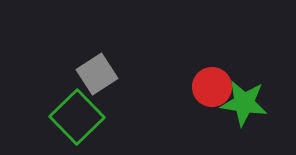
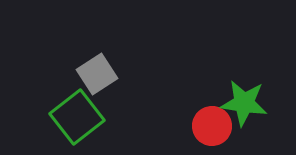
red circle: moved 39 px down
green square: rotated 6 degrees clockwise
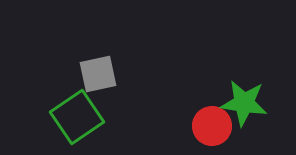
gray square: moved 1 px right; rotated 21 degrees clockwise
green square: rotated 4 degrees clockwise
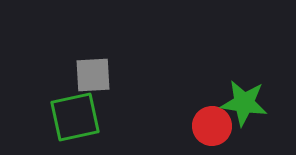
gray square: moved 5 px left, 1 px down; rotated 9 degrees clockwise
green square: moved 2 px left; rotated 22 degrees clockwise
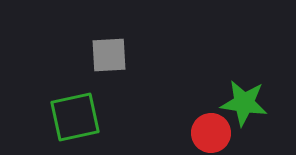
gray square: moved 16 px right, 20 px up
red circle: moved 1 px left, 7 px down
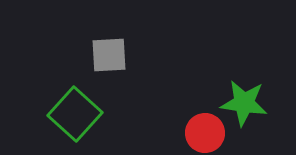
green square: moved 3 px up; rotated 36 degrees counterclockwise
red circle: moved 6 px left
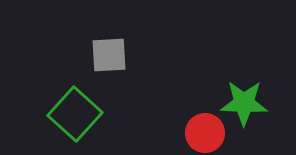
green star: rotated 6 degrees counterclockwise
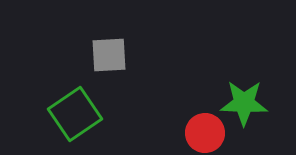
green square: rotated 14 degrees clockwise
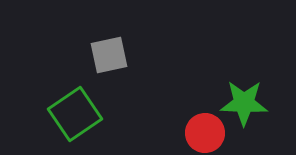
gray square: rotated 9 degrees counterclockwise
